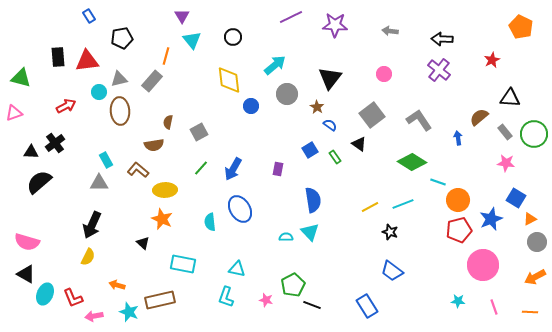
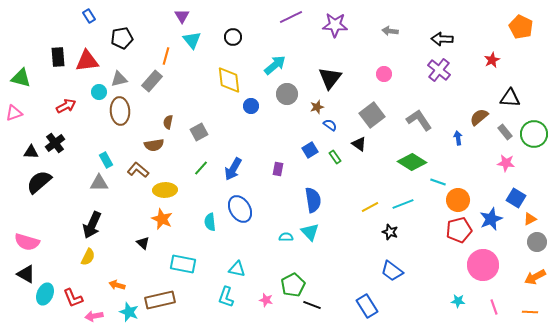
brown star at (317, 107): rotated 24 degrees clockwise
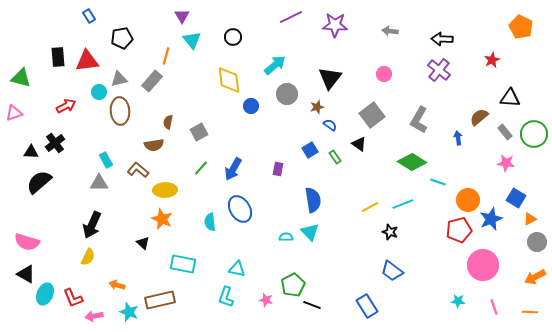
gray L-shape at (419, 120): rotated 116 degrees counterclockwise
orange circle at (458, 200): moved 10 px right
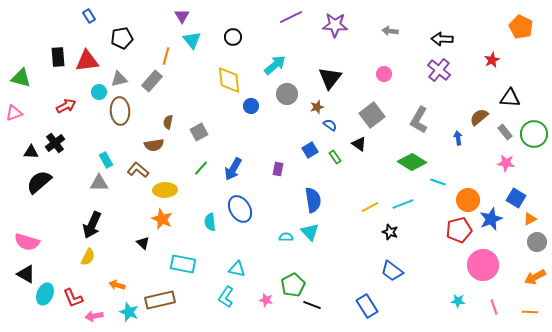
cyan L-shape at (226, 297): rotated 15 degrees clockwise
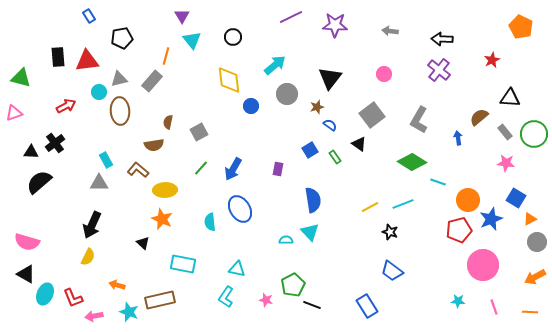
cyan semicircle at (286, 237): moved 3 px down
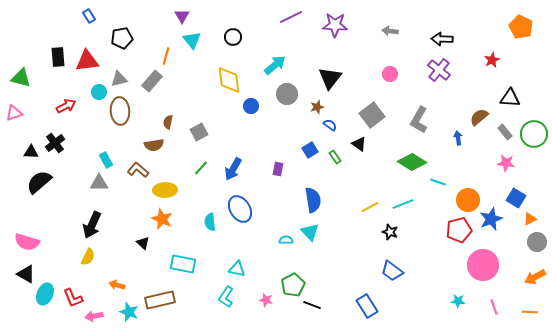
pink circle at (384, 74): moved 6 px right
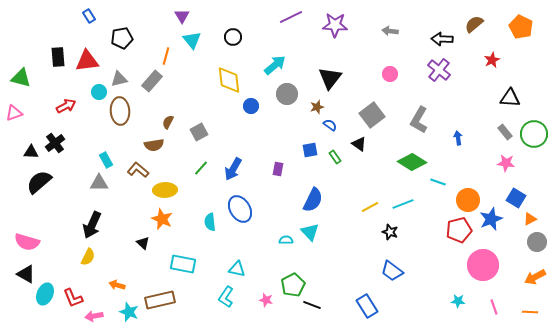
brown semicircle at (479, 117): moved 5 px left, 93 px up
brown semicircle at (168, 122): rotated 16 degrees clockwise
blue square at (310, 150): rotated 21 degrees clockwise
blue semicircle at (313, 200): rotated 35 degrees clockwise
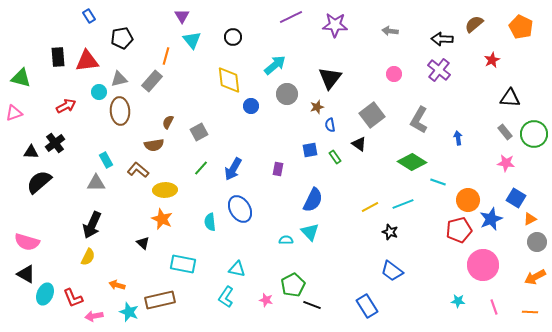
pink circle at (390, 74): moved 4 px right
blue semicircle at (330, 125): rotated 136 degrees counterclockwise
gray triangle at (99, 183): moved 3 px left
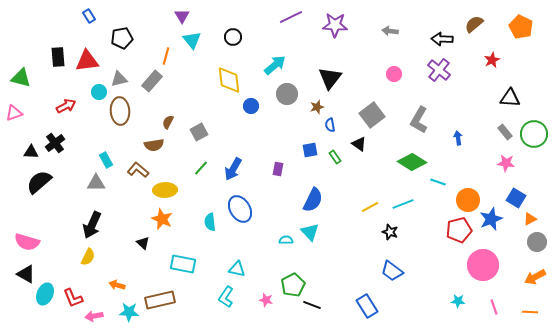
cyan star at (129, 312): rotated 18 degrees counterclockwise
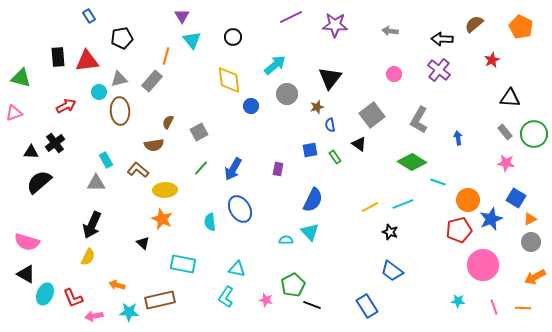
gray circle at (537, 242): moved 6 px left
orange line at (530, 312): moved 7 px left, 4 px up
